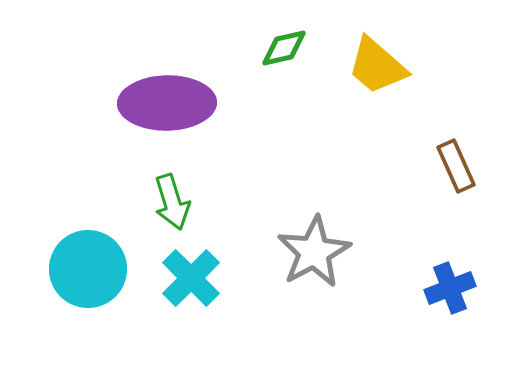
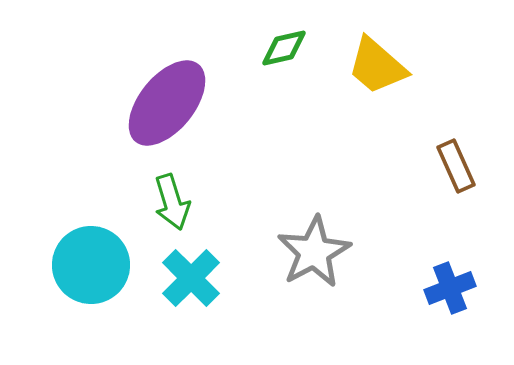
purple ellipse: rotated 50 degrees counterclockwise
cyan circle: moved 3 px right, 4 px up
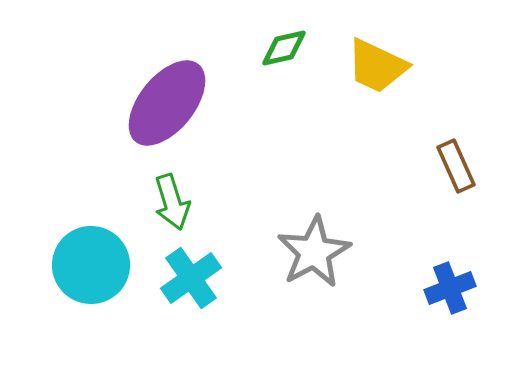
yellow trapezoid: rotated 16 degrees counterclockwise
cyan cross: rotated 10 degrees clockwise
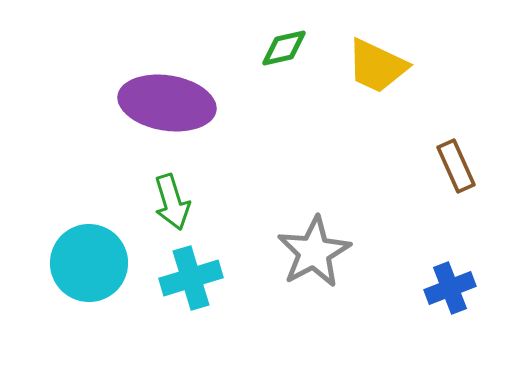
purple ellipse: rotated 60 degrees clockwise
cyan circle: moved 2 px left, 2 px up
cyan cross: rotated 18 degrees clockwise
